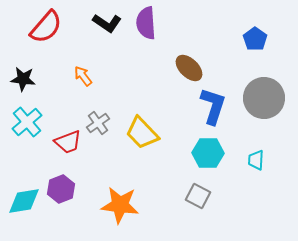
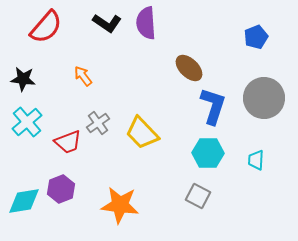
blue pentagon: moved 1 px right, 2 px up; rotated 15 degrees clockwise
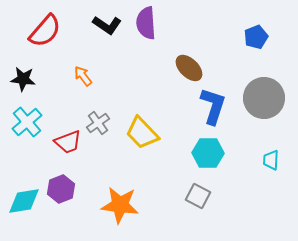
black L-shape: moved 2 px down
red semicircle: moved 1 px left, 4 px down
cyan trapezoid: moved 15 px right
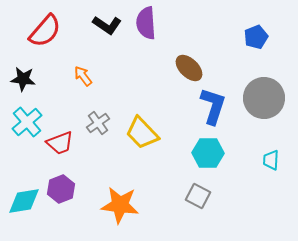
red trapezoid: moved 8 px left, 1 px down
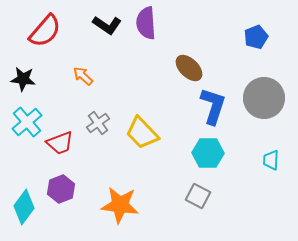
orange arrow: rotated 10 degrees counterclockwise
cyan diamond: moved 6 px down; rotated 44 degrees counterclockwise
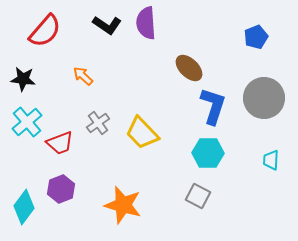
orange star: moved 3 px right; rotated 9 degrees clockwise
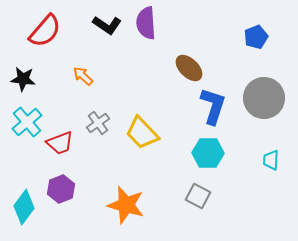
orange star: moved 3 px right
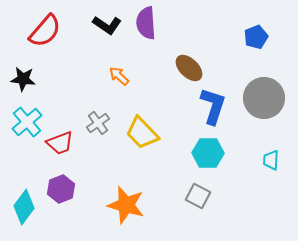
orange arrow: moved 36 px right
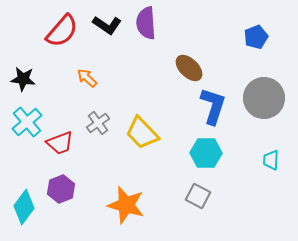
red semicircle: moved 17 px right
orange arrow: moved 32 px left, 2 px down
cyan hexagon: moved 2 px left
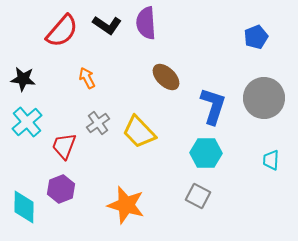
brown ellipse: moved 23 px left, 9 px down
orange arrow: rotated 20 degrees clockwise
yellow trapezoid: moved 3 px left, 1 px up
red trapezoid: moved 4 px right, 3 px down; rotated 132 degrees clockwise
cyan diamond: rotated 36 degrees counterclockwise
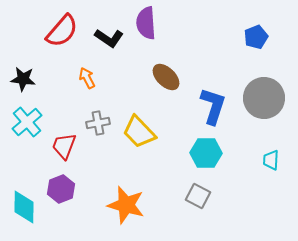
black L-shape: moved 2 px right, 13 px down
gray cross: rotated 25 degrees clockwise
